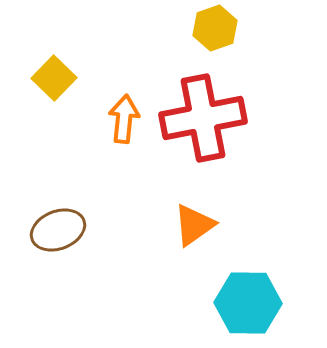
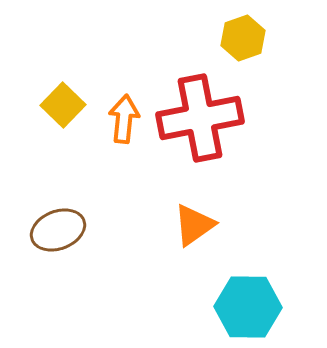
yellow hexagon: moved 28 px right, 10 px down
yellow square: moved 9 px right, 27 px down
red cross: moved 3 px left
cyan hexagon: moved 4 px down
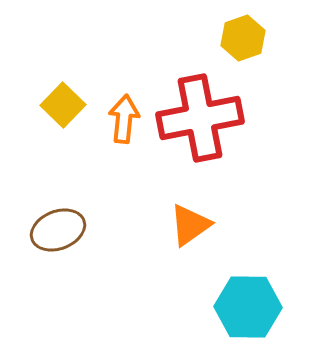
orange triangle: moved 4 px left
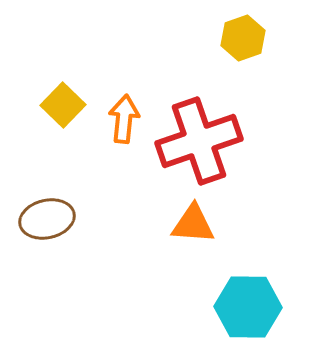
red cross: moved 1 px left, 23 px down; rotated 8 degrees counterclockwise
orange triangle: moved 3 px right, 1 px up; rotated 39 degrees clockwise
brown ellipse: moved 11 px left, 11 px up; rotated 8 degrees clockwise
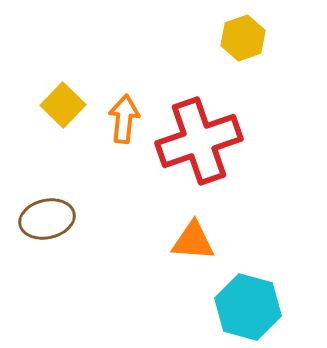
orange triangle: moved 17 px down
cyan hexagon: rotated 14 degrees clockwise
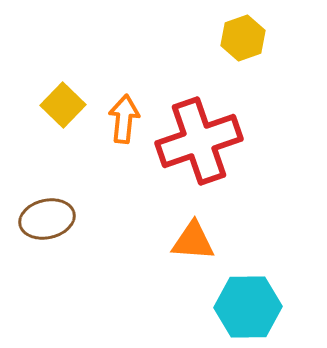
cyan hexagon: rotated 16 degrees counterclockwise
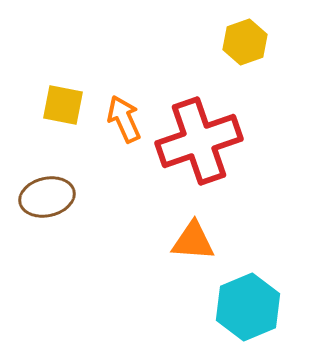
yellow hexagon: moved 2 px right, 4 px down
yellow square: rotated 33 degrees counterclockwise
orange arrow: rotated 30 degrees counterclockwise
brown ellipse: moved 22 px up
cyan hexagon: rotated 22 degrees counterclockwise
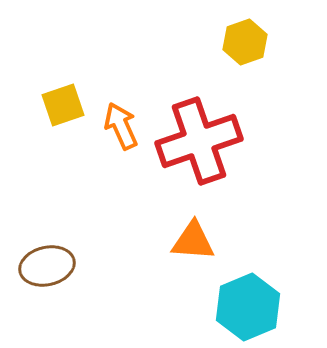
yellow square: rotated 30 degrees counterclockwise
orange arrow: moved 3 px left, 7 px down
brown ellipse: moved 69 px down
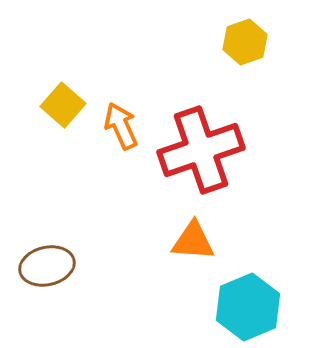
yellow square: rotated 30 degrees counterclockwise
red cross: moved 2 px right, 9 px down
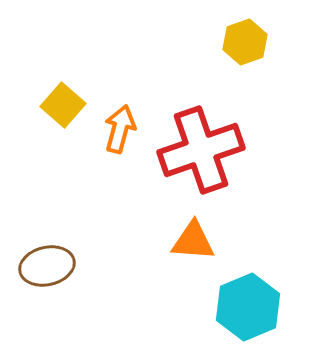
orange arrow: moved 1 px left, 3 px down; rotated 39 degrees clockwise
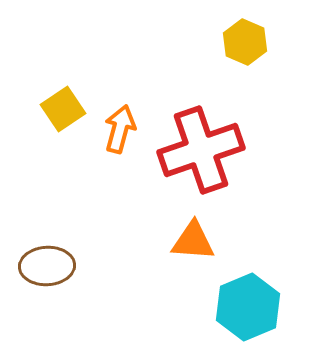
yellow hexagon: rotated 18 degrees counterclockwise
yellow square: moved 4 px down; rotated 15 degrees clockwise
brown ellipse: rotated 10 degrees clockwise
